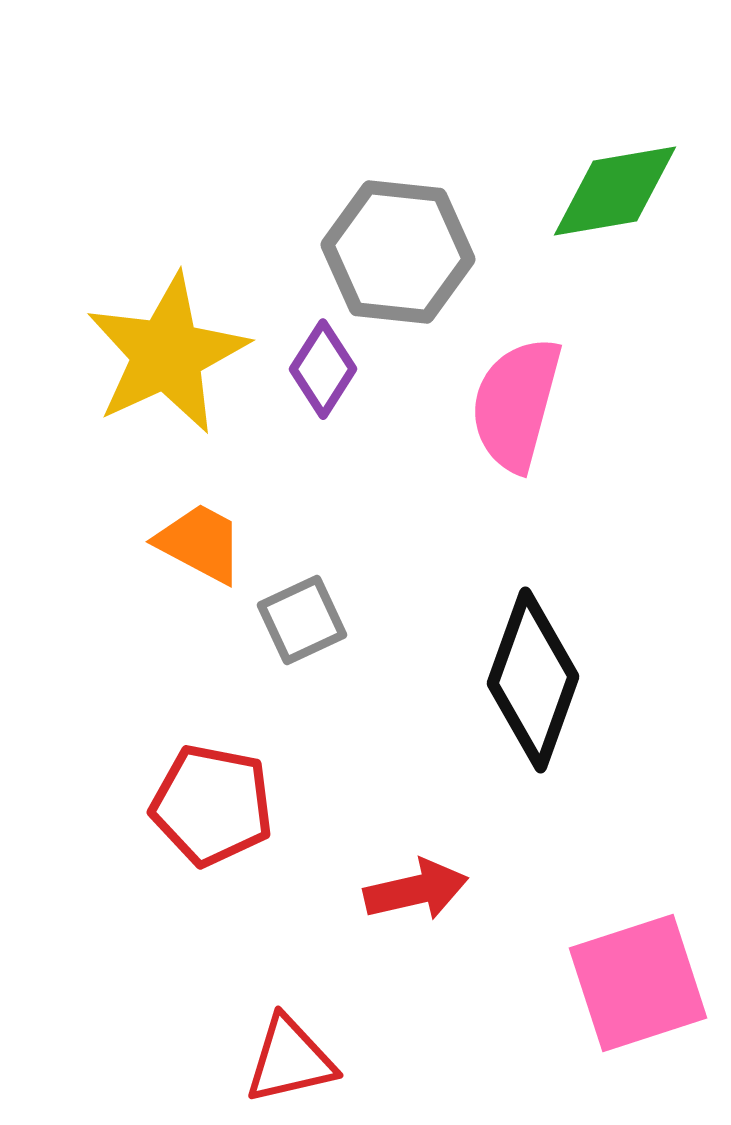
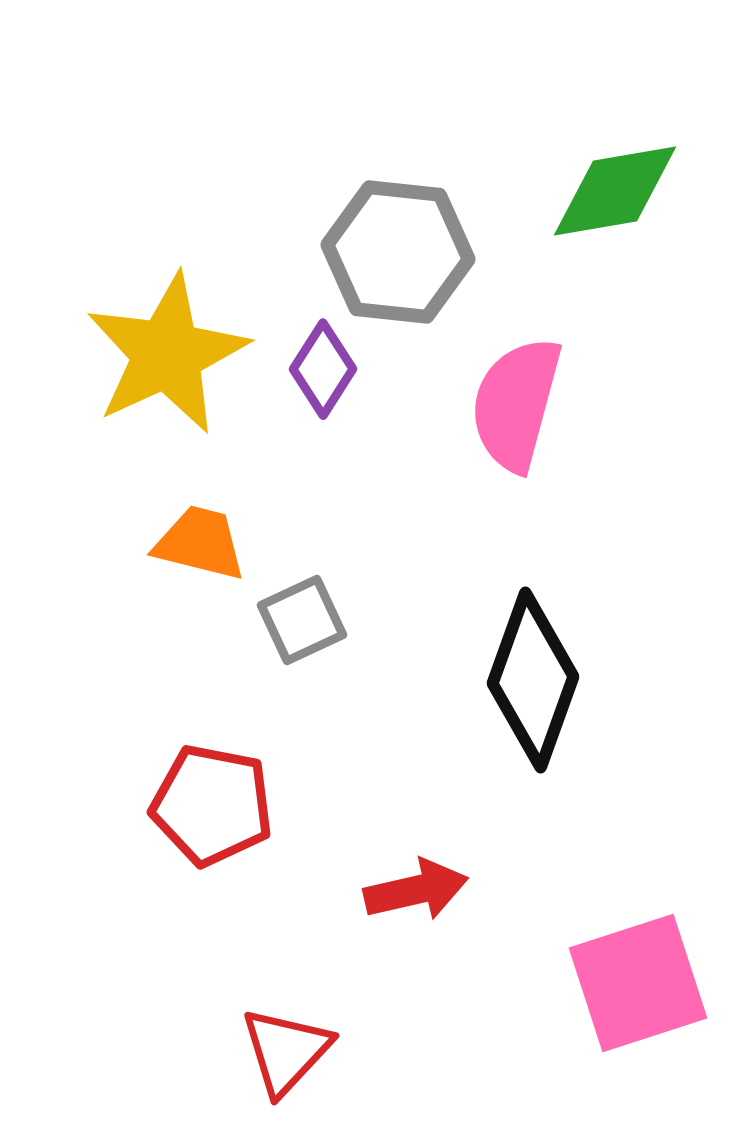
orange trapezoid: rotated 14 degrees counterclockwise
red triangle: moved 4 px left, 9 px up; rotated 34 degrees counterclockwise
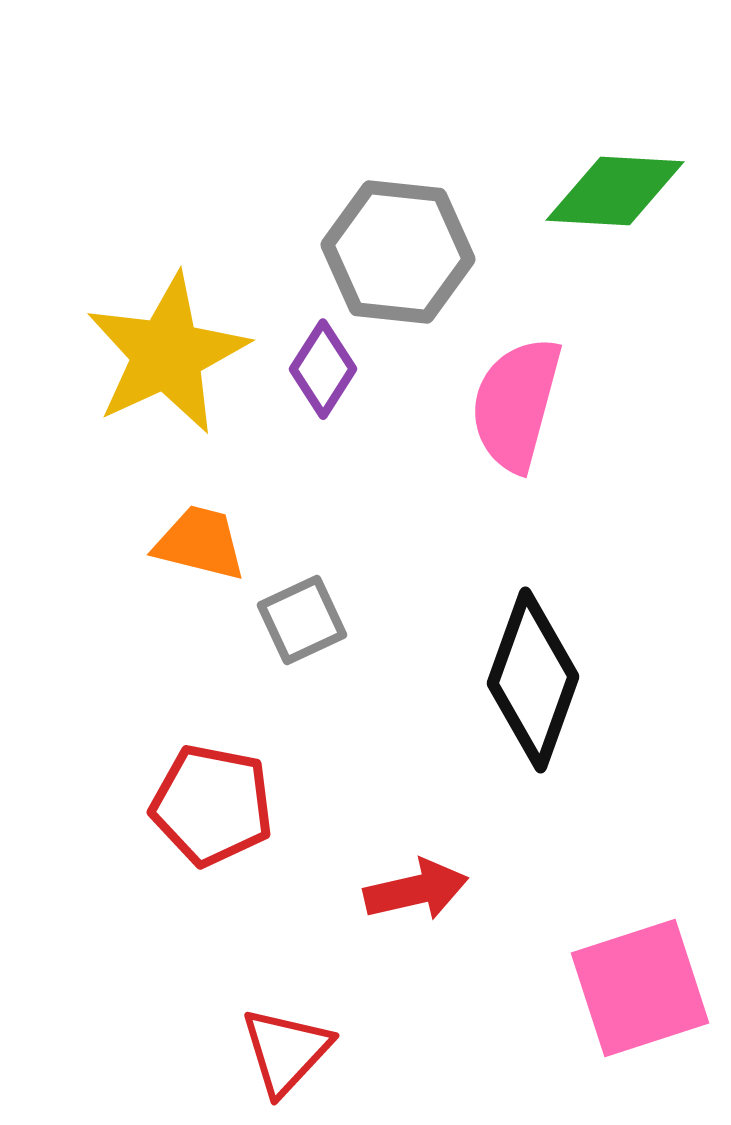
green diamond: rotated 13 degrees clockwise
pink square: moved 2 px right, 5 px down
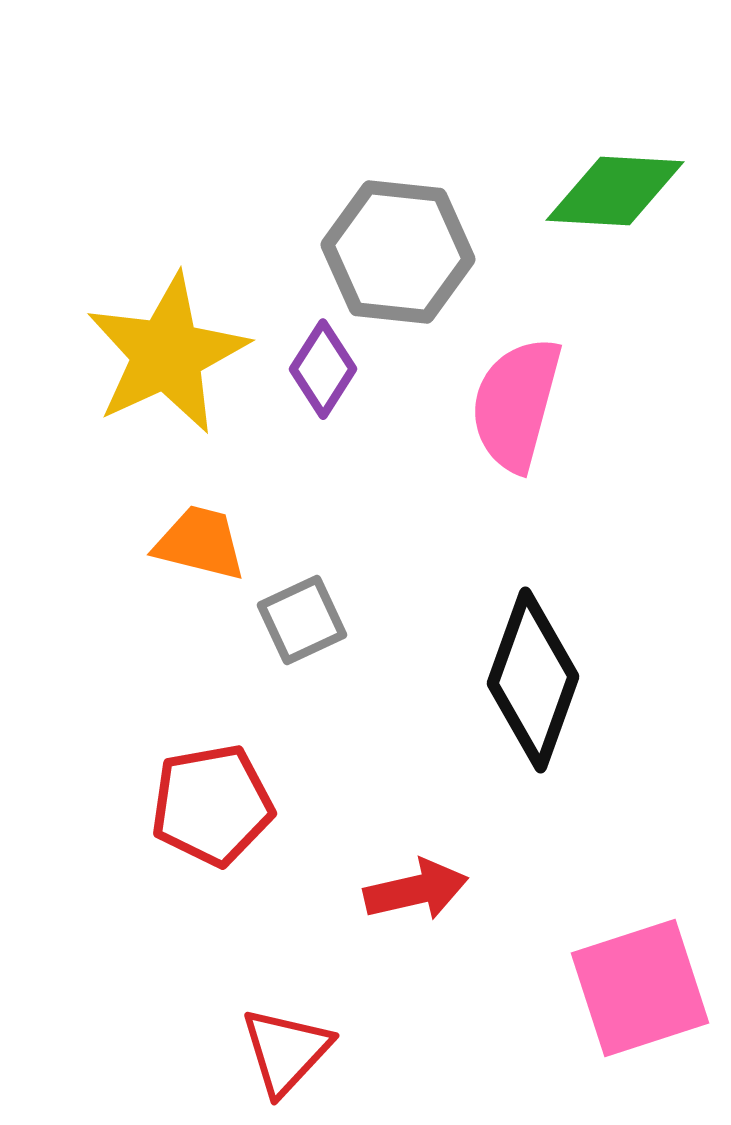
red pentagon: rotated 21 degrees counterclockwise
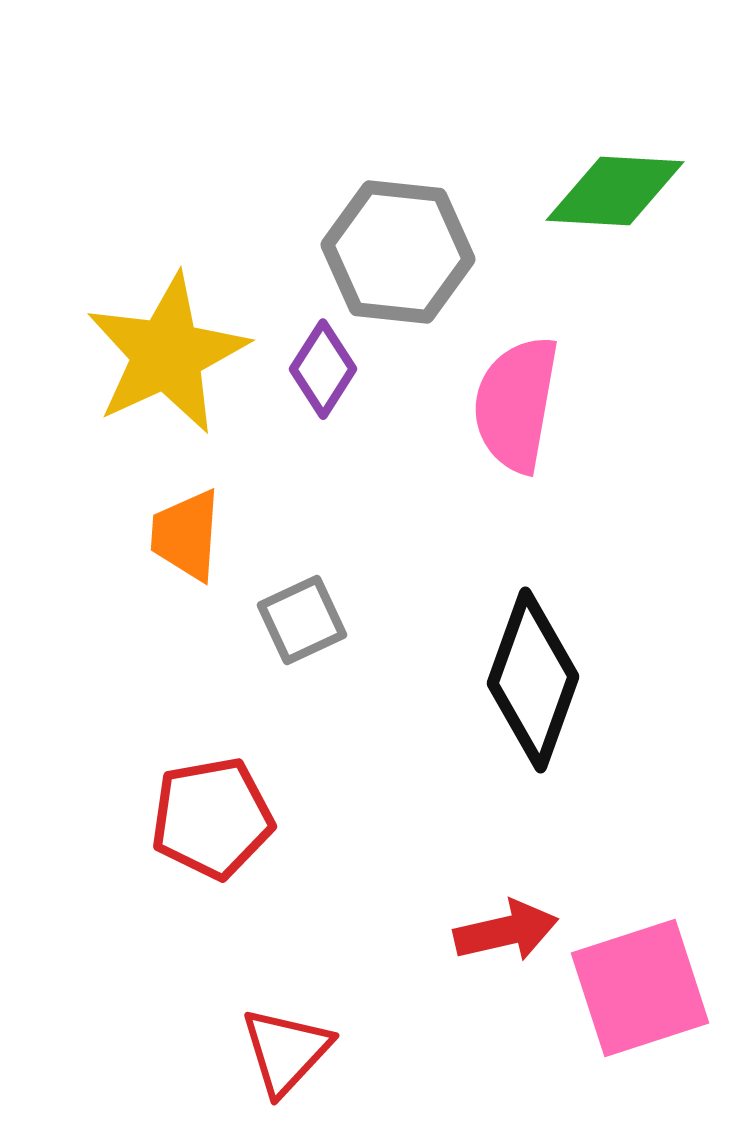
pink semicircle: rotated 5 degrees counterclockwise
orange trapezoid: moved 14 px left, 8 px up; rotated 100 degrees counterclockwise
red pentagon: moved 13 px down
red arrow: moved 90 px right, 41 px down
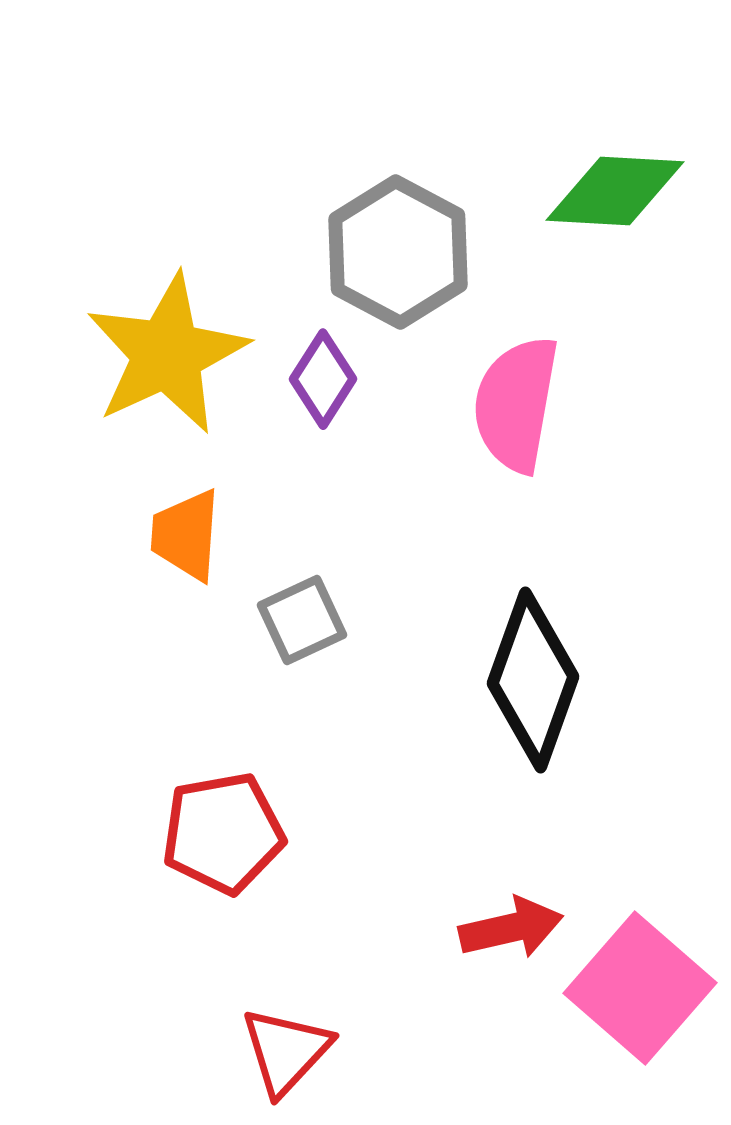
gray hexagon: rotated 22 degrees clockwise
purple diamond: moved 10 px down
red pentagon: moved 11 px right, 15 px down
red arrow: moved 5 px right, 3 px up
pink square: rotated 31 degrees counterclockwise
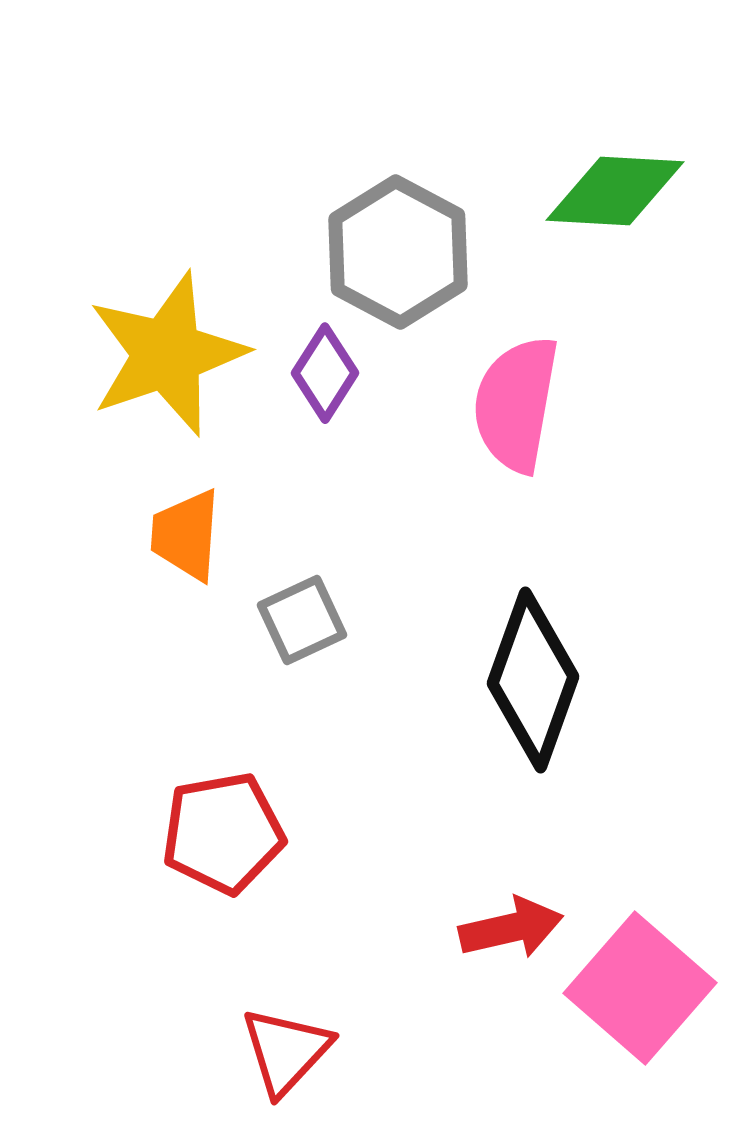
yellow star: rotated 6 degrees clockwise
purple diamond: moved 2 px right, 6 px up
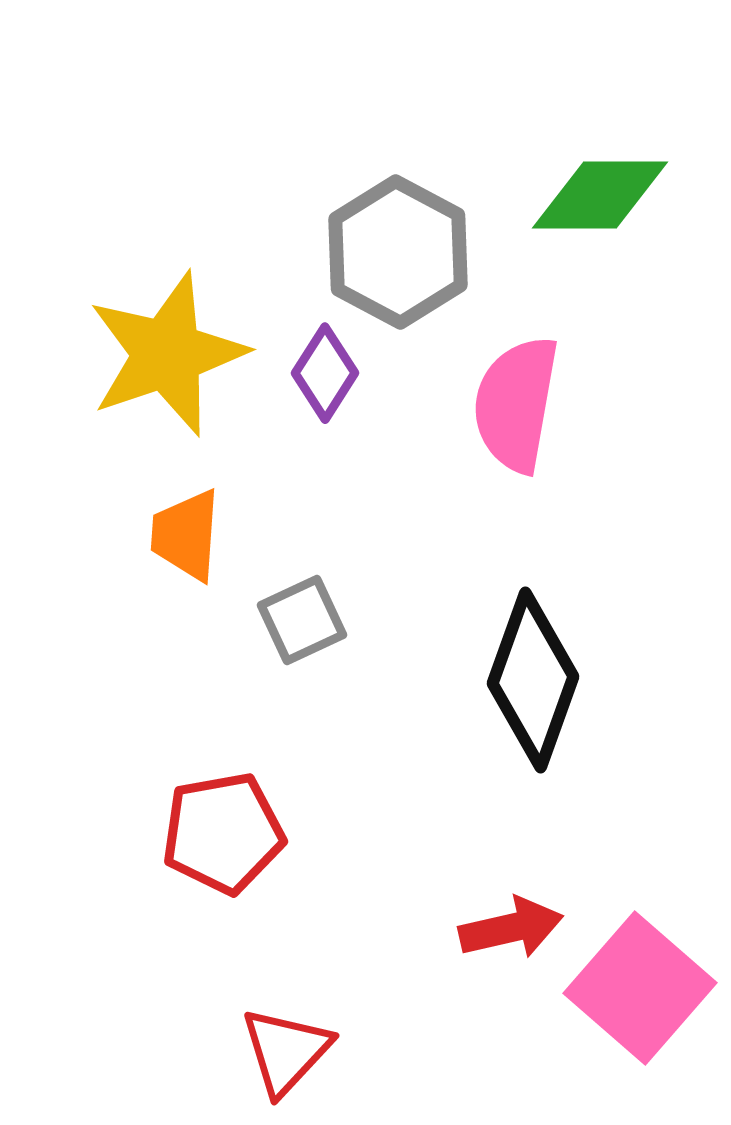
green diamond: moved 15 px left, 4 px down; rotated 3 degrees counterclockwise
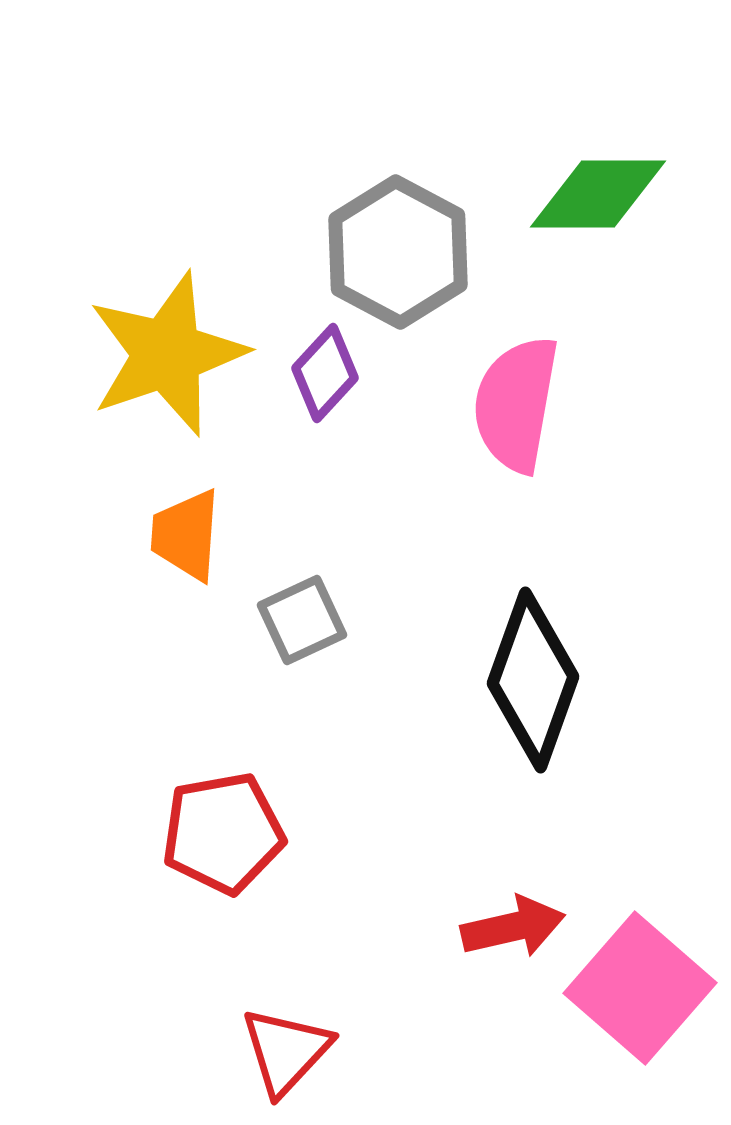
green diamond: moved 2 px left, 1 px up
purple diamond: rotated 10 degrees clockwise
red arrow: moved 2 px right, 1 px up
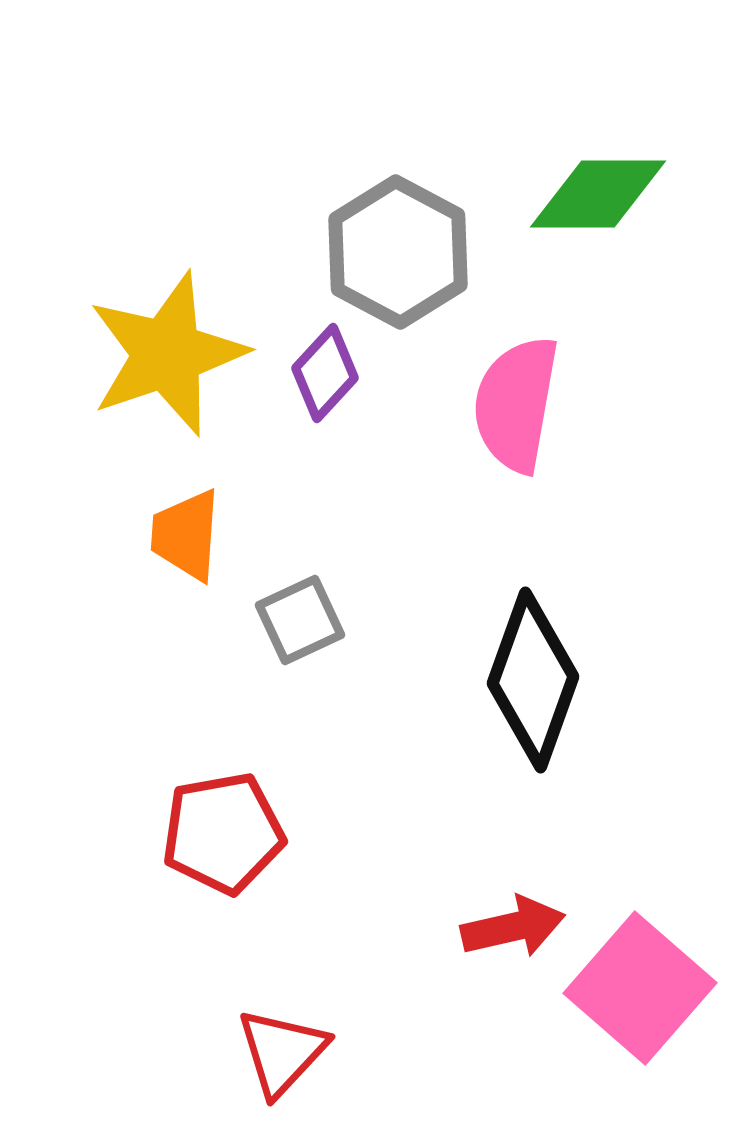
gray square: moved 2 px left
red triangle: moved 4 px left, 1 px down
